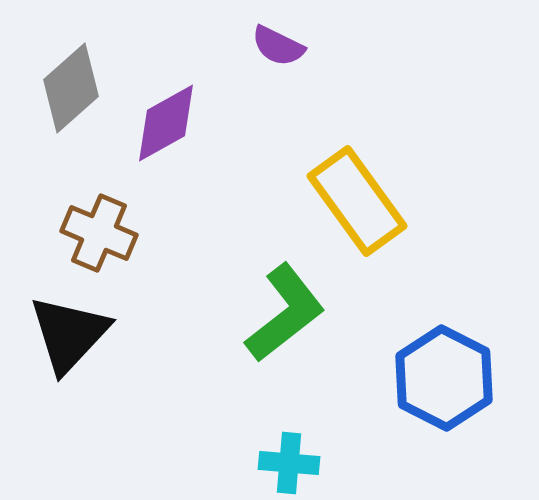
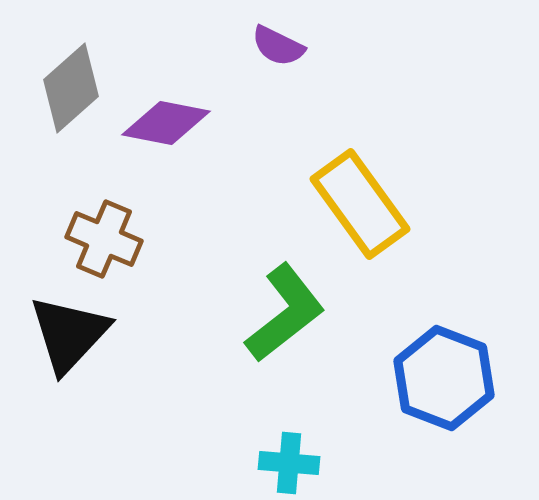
purple diamond: rotated 40 degrees clockwise
yellow rectangle: moved 3 px right, 3 px down
brown cross: moved 5 px right, 6 px down
blue hexagon: rotated 6 degrees counterclockwise
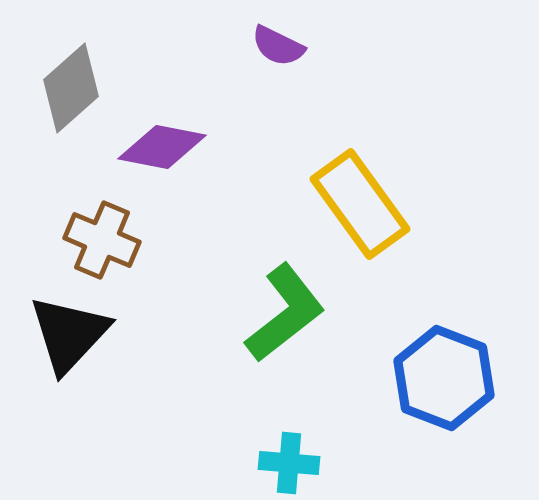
purple diamond: moved 4 px left, 24 px down
brown cross: moved 2 px left, 1 px down
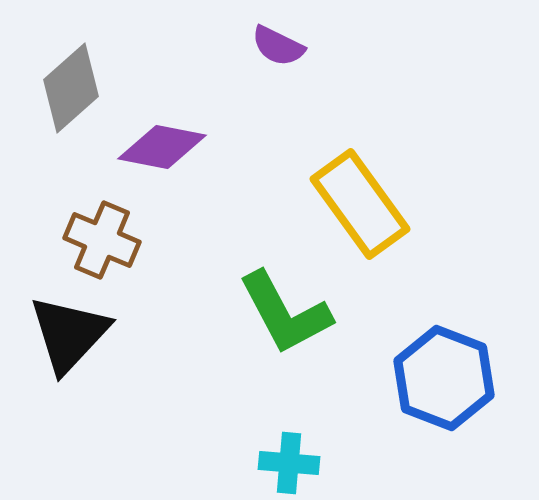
green L-shape: rotated 100 degrees clockwise
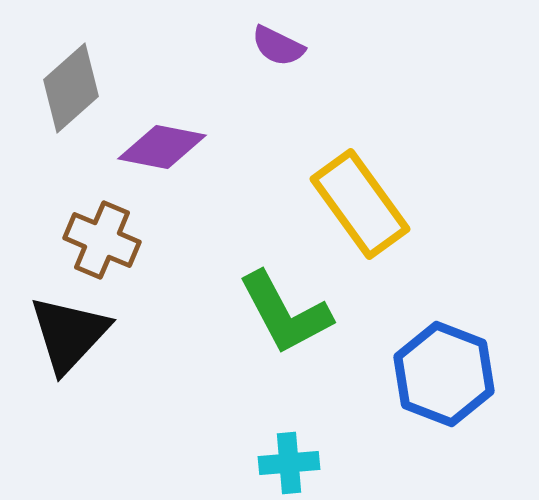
blue hexagon: moved 4 px up
cyan cross: rotated 10 degrees counterclockwise
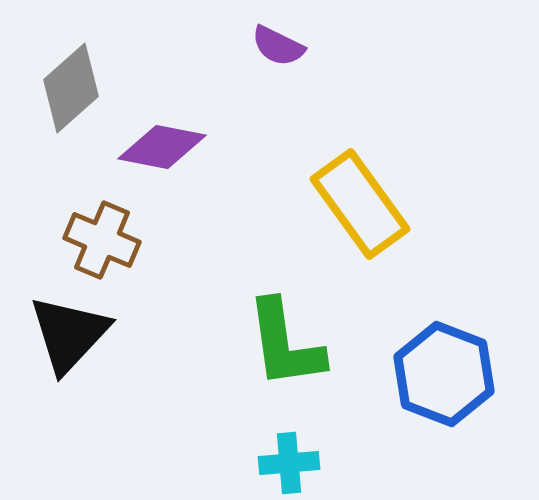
green L-shape: moved 31 px down; rotated 20 degrees clockwise
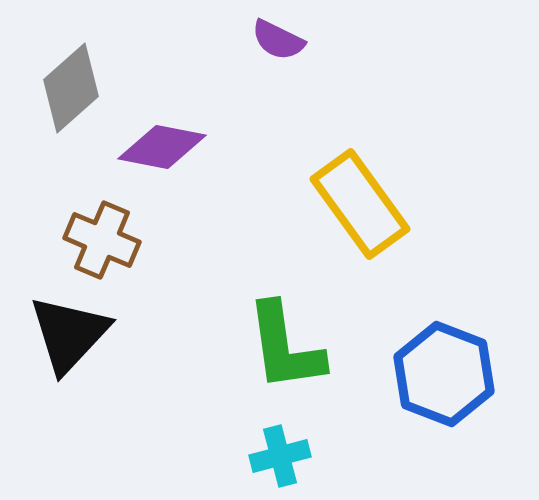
purple semicircle: moved 6 px up
green L-shape: moved 3 px down
cyan cross: moved 9 px left, 7 px up; rotated 10 degrees counterclockwise
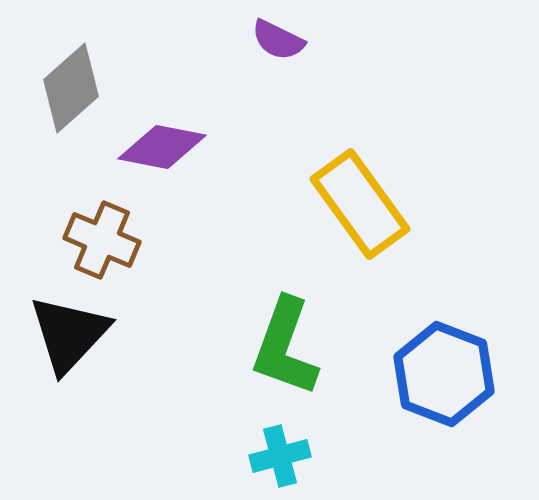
green L-shape: rotated 28 degrees clockwise
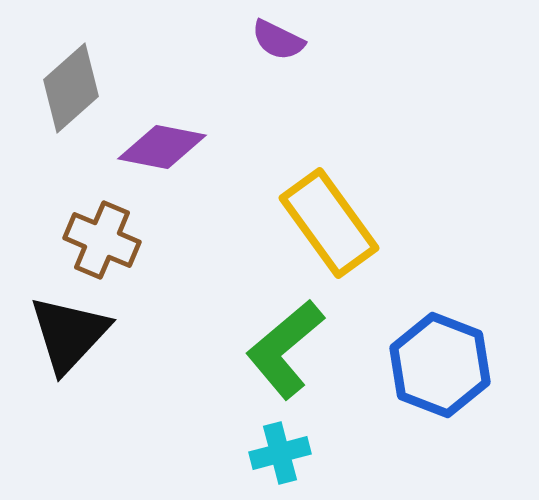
yellow rectangle: moved 31 px left, 19 px down
green L-shape: moved 2 px down; rotated 30 degrees clockwise
blue hexagon: moved 4 px left, 9 px up
cyan cross: moved 3 px up
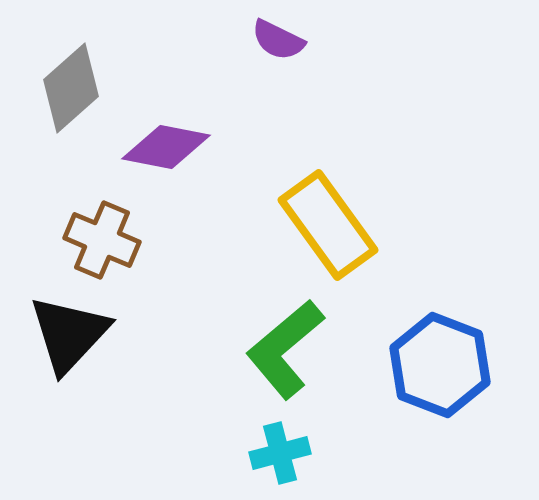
purple diamond: moved 4 px right
yellow rectangle: moved 1 px left, 2 px down
